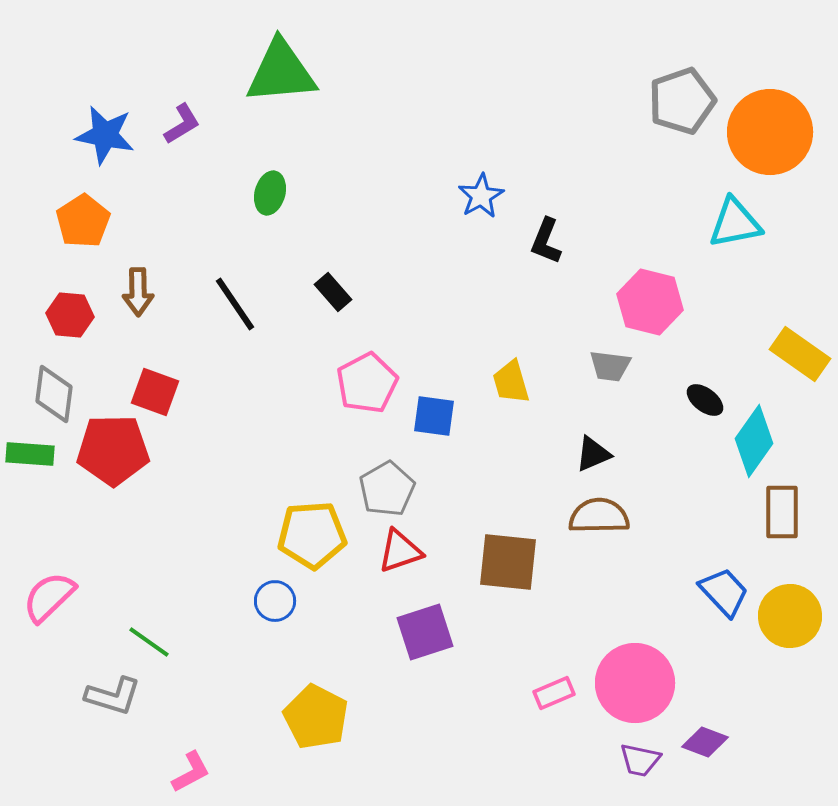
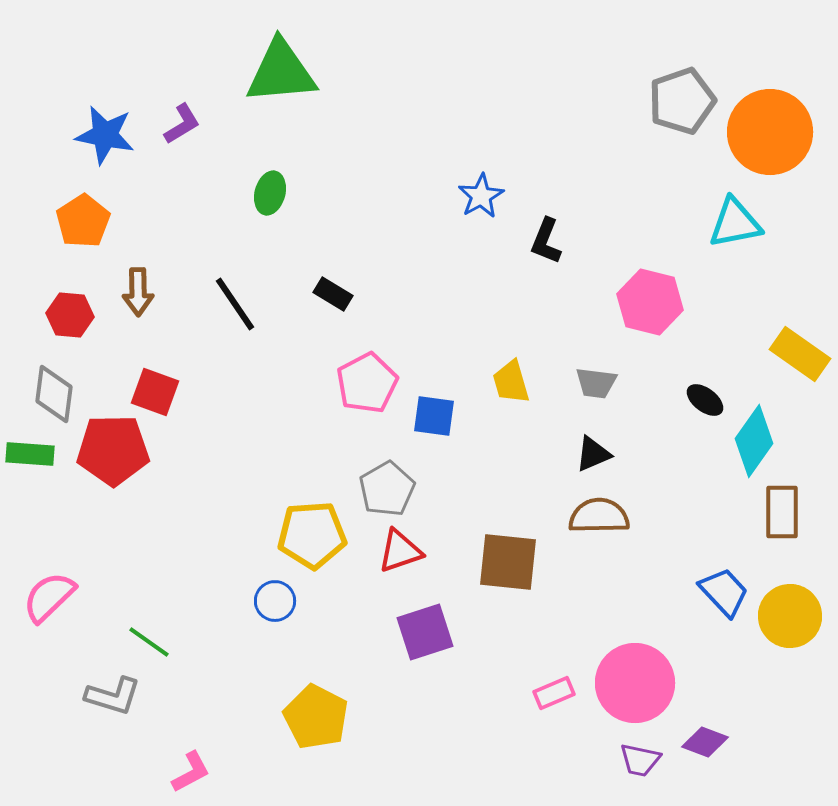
black rectangle at (333, 292): moved 2 px down; rotated 18 degrees counterclockwise
gray trapezoid at (610, 366): moved 14 px left, 17 px down
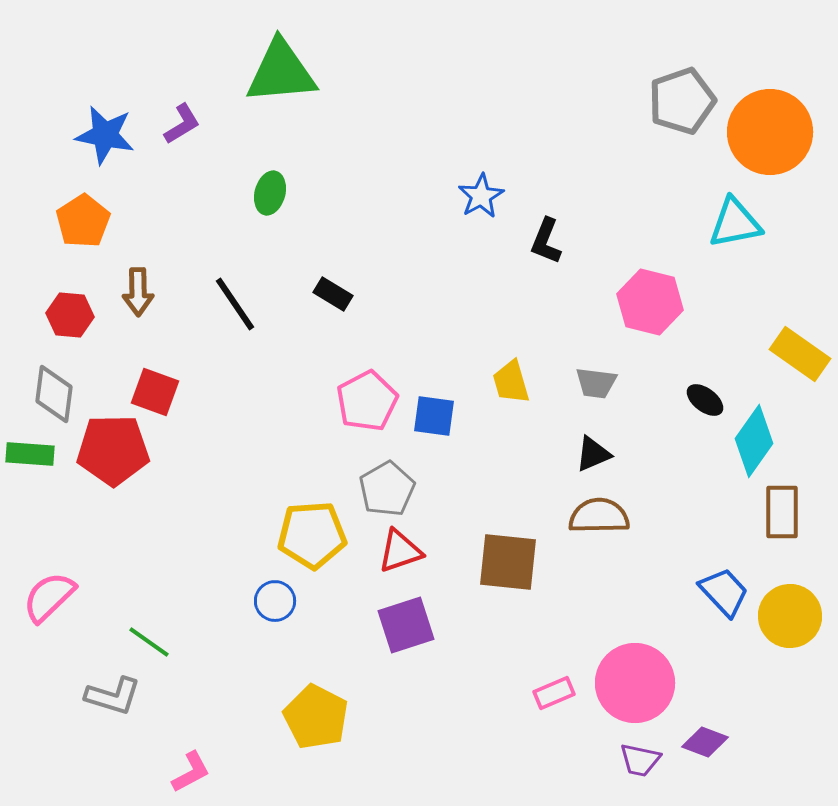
pink pentagon at (367, 383): moved 18 px down
purple square at (425, 632): moved 19 px left, 7 px up
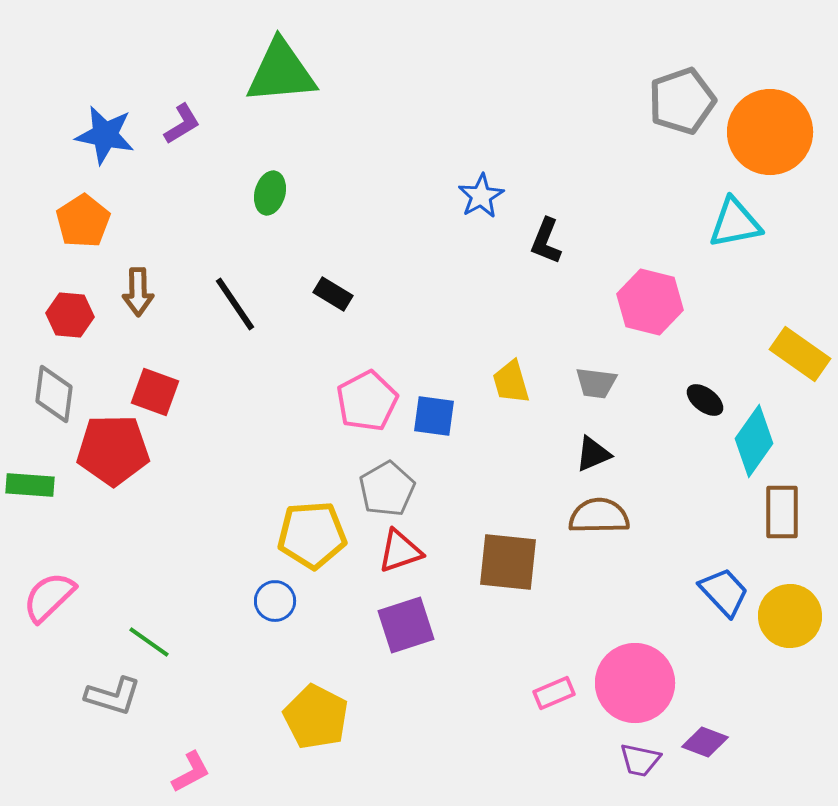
green rectangle at (30, 454): moved 31 px down
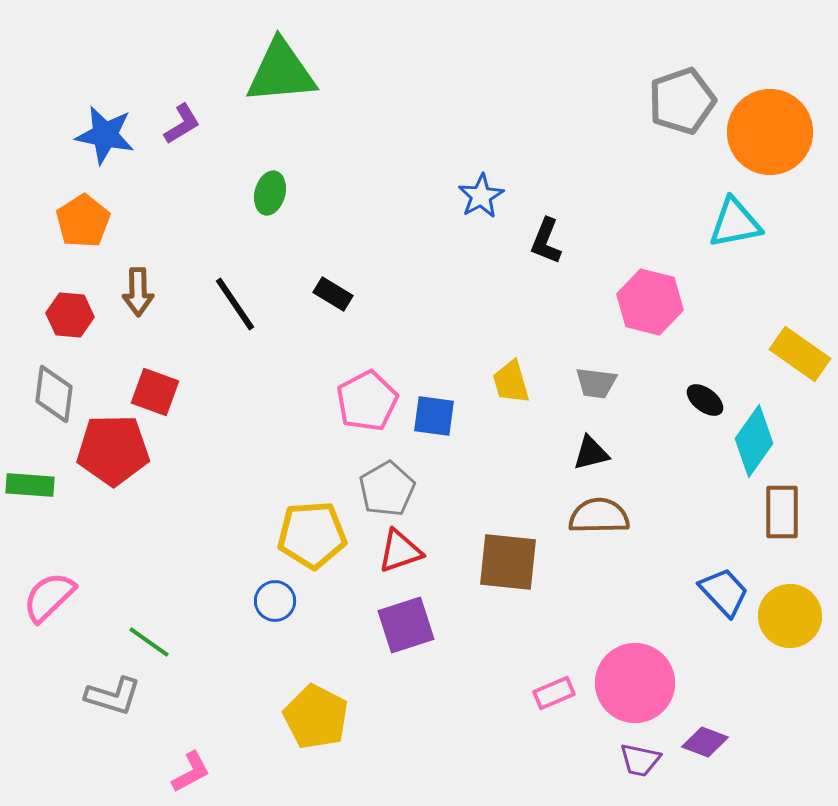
black triangle at (593, 454): moved 2 px left, 1 px up; rotated 9 degrees clockwise
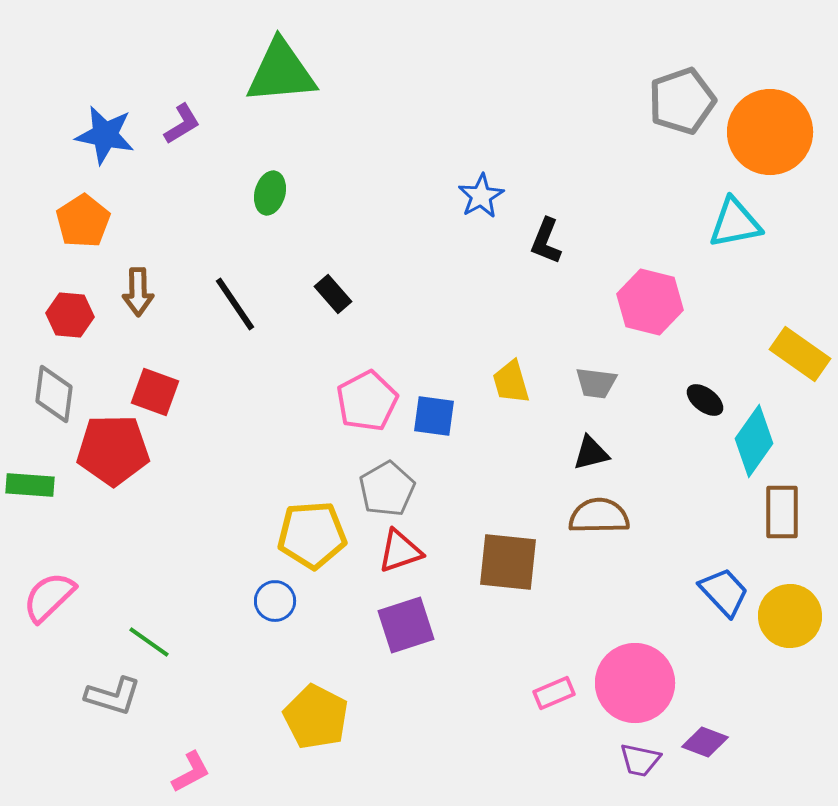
black rectangle at (333, 294): rotated 18 degrees clockwise
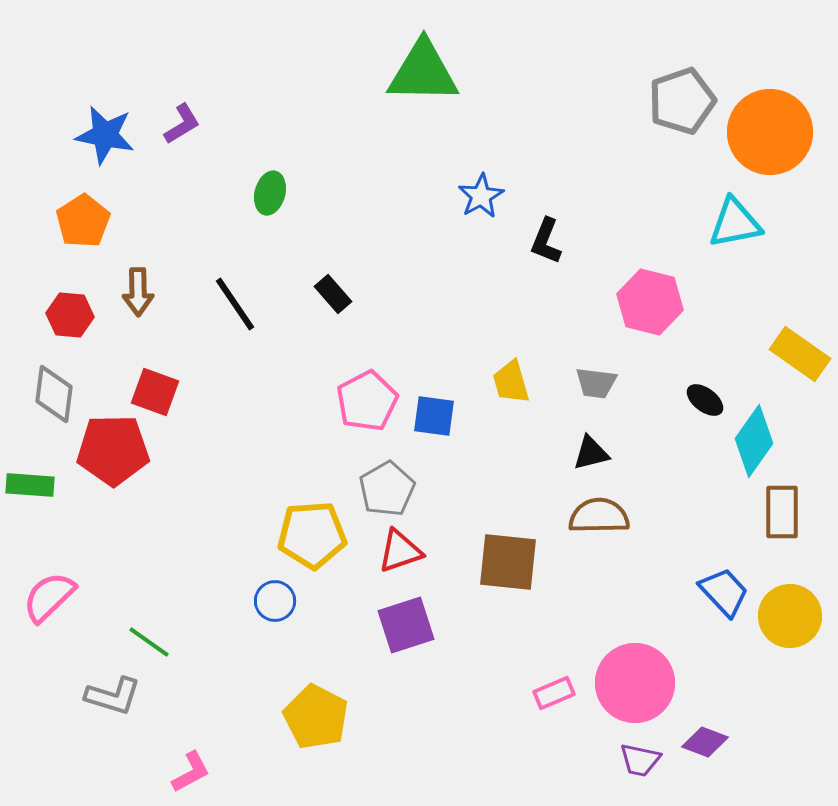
green triangle at (281, 72): moved 142 px right; rotated 6 degrees clockwise
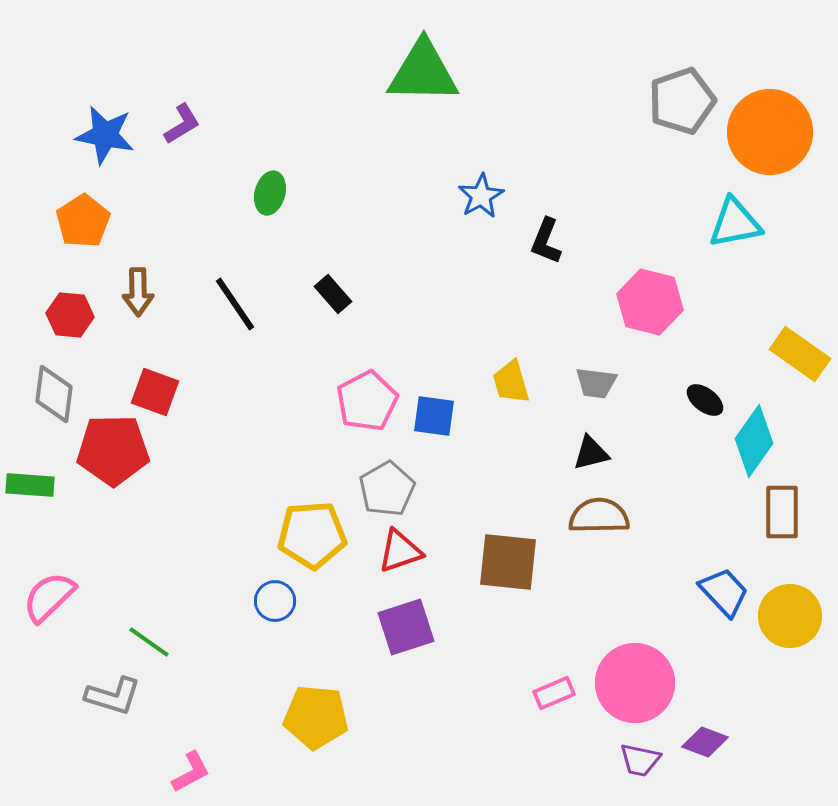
purple square at (406, 625): moved 2 px down
yellow pentagon at (316, 717): rotated 22 degrees counterclockwise
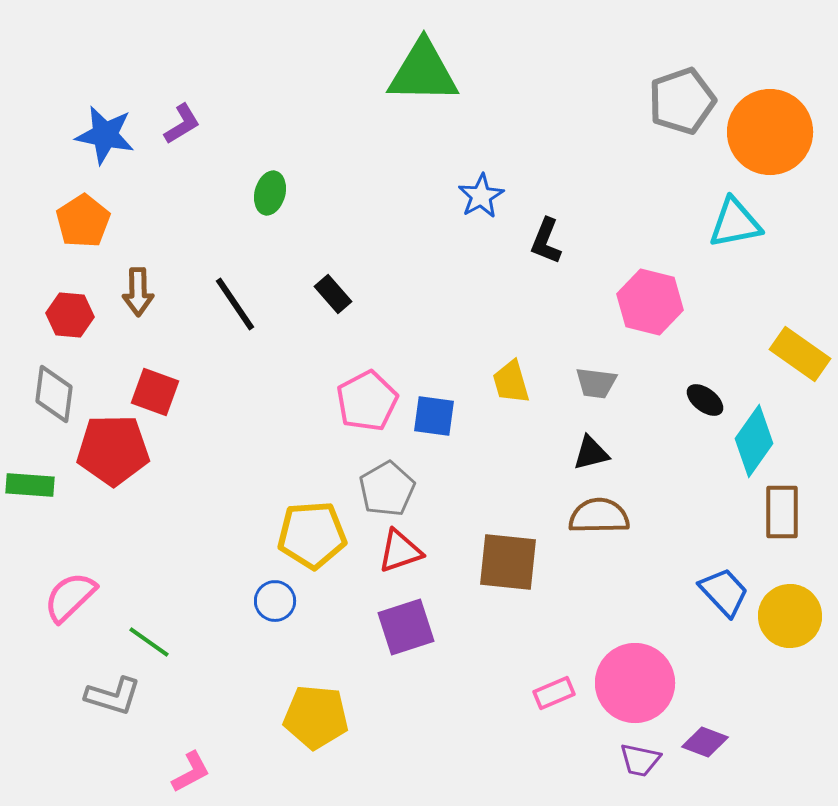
pink semicircle at (49, 597): moved 21 px right
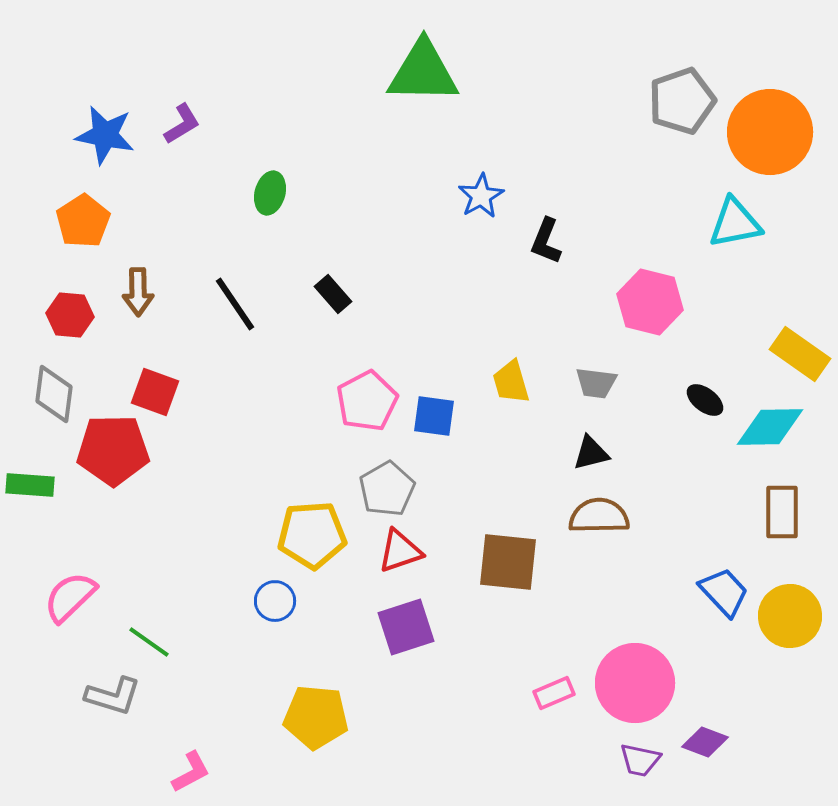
cyan diamond at (754, 441): moved 16 px right, 14 px up; rotated 54 degrees clockwise
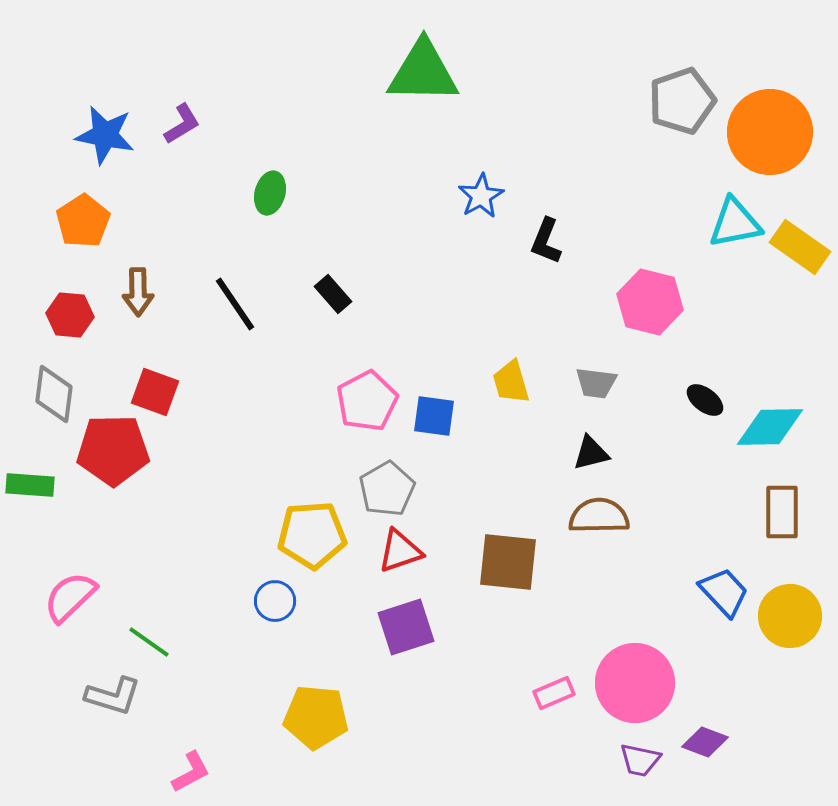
yellow rectangle at (800, 354): moved 107 px up
